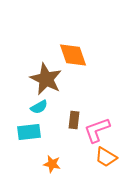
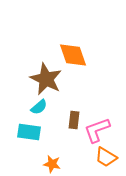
cyan semicircle: rotated 12 degrees counterclockwise
cyan rectangle: rotated 15 degrees clockwise
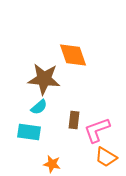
brown star: moved 2 px left; rotated 20 degrees counterclockwise
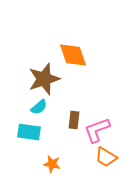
brown star: rotated 24 degrees counterclockwise
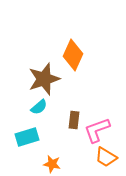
orange diamond: rotated 44 degrees clockwise
cyan rectangle: moved 2 px left, 5 px down; rotated 25 degrees counterclockwise
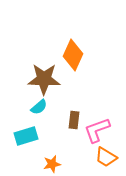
brown star: rotated 20 degrees clockwise
cyan rectangle: moved 1 px left, 1 px up
orange star: rotated 24 degrees counterclockwise
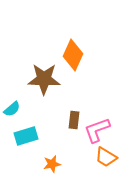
cyan semicircle: moved 27 px left, 2 px down
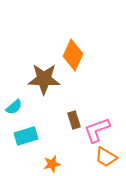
cyan semicircle: moved 2 px right, 2 px up
brown rectangle: rotated 24 degrees counterclockwise
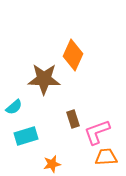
brown rectangle: moved 1 px left, 1 px up
pink L-shape: moved 2 px down
orange trapezoid: rotated 145 degrees clockwise
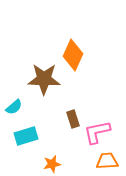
pink L-shape: rotated 8 degrees clockwise
orange trapezoid: moved 1 px right, 4 px down
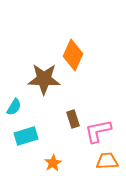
cyan semicircle: rotated 18 degrees counterclockwise
pink L-shape: moved 1 px right, 1 px up
orange star: moved 1 px right, 1 px up; rotated 18 degrees counterclockwise
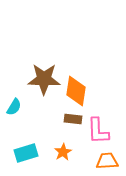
orange diamond: moved 3 px right, 36 px down; rotated 16 degrees counterclockwise
brown rectangle: rotated 66 degrees counterclockwise
pink L-shape: rotated 80 degrees counterclockwise
cyan rectangle: moved 17 px down
orange star: moved 10 px right, 11 px up
